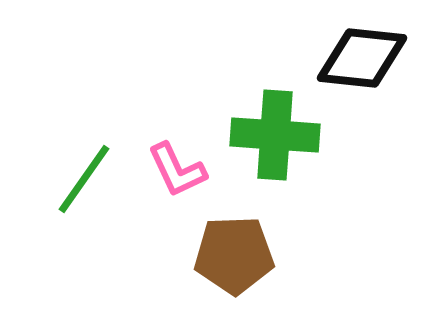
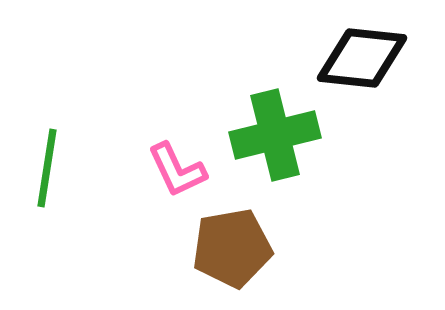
green cross: rotated 18 degrees counterclockwise
green line: moved 37 px left, 11 px up; rotated 26 degrees counterclockwise
brown pentagon: moved 2 px left, 7 px up; rotated 8 degrees counterclockwise
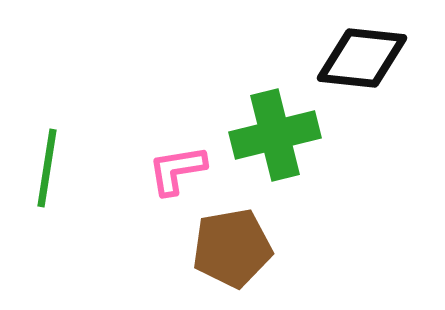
pink L-shape: rotated 106 degrees clockwise
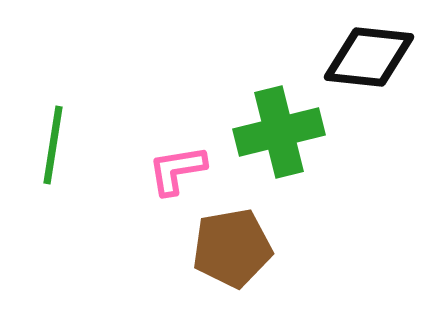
black diamond: moved 7 px right, 1 px up
green cross: moved 4 px right, 3 px up
green line: moved 6 px right, 23 px up
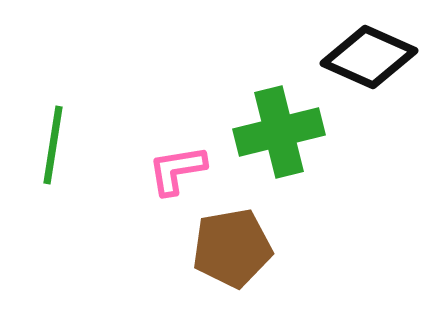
black diamond: rotated 18 degrees clockwise
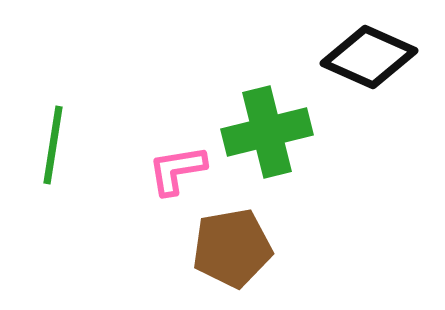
green cross: moved 12 px left
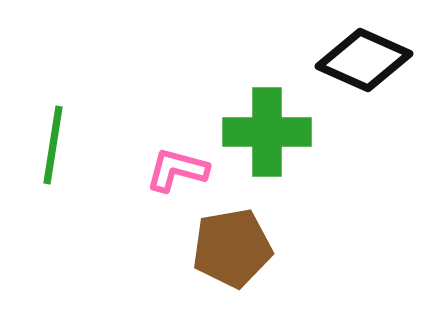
black diamond: moved 5 px left, 3 px down
green cross: rotated 14 degrees clockwise
pink L-shape: rotated 24 degrees clockwise
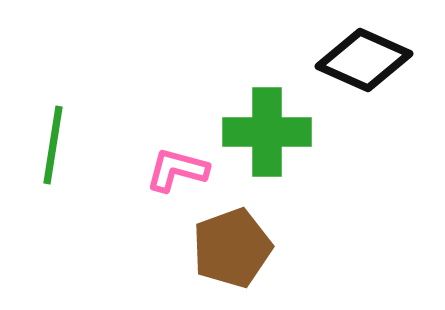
brown pentagon: rotated 10 degrees counterclockwise
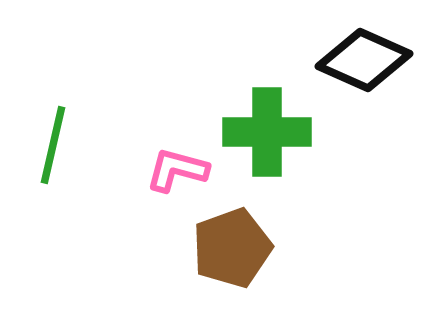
green line: rotated 4 degrees clockwise
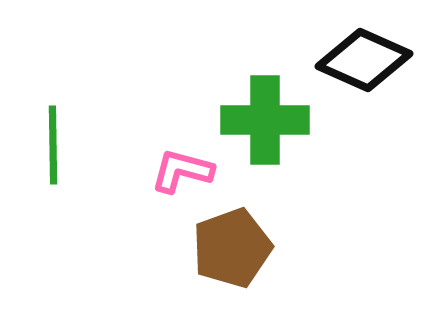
green cross: moved 2 px left, 12 px up
green line: rotated 14 degrees counterclockwise
pink L-shape: moved 5 px right, 1 px down
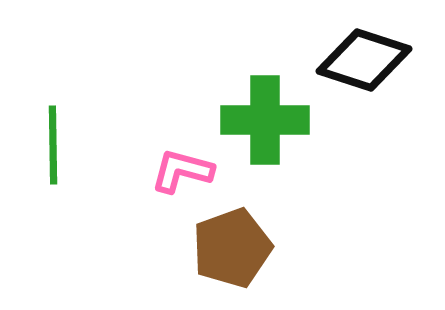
black diamond: rotated 6 degrees counterclockwise
